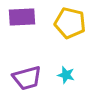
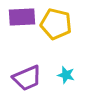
yellow pentagon: moved 14 px left, 1 px down
purple trapezoid: rotated 8 degrees counterclockwise
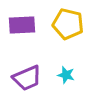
purple rectangle: moved 8 px down
yellow pentagon: moved 12 px right
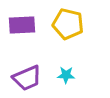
cyan star: rotated 12 degrees counterclockwise
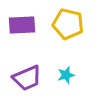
cyan star: rotated 18 degrees counterclockwise
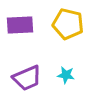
purple rectangle: moved 2 px left
cyan star: rotated 24 degrees clockwise
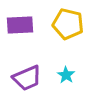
cyan star: rotated 24 degrees clockwise
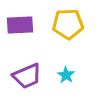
yellow pentagon: rotated 16 degrees counterclockwise
purple trapezoid: moved 2 px up
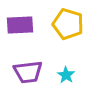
yellow pentagon: rotated 20 degrees clockwise
purple trapezoid: moved 1 px right, 4 px up; rotated 16 degrees clockwise
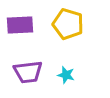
cyan star: rotated 18 degrees counterclockwise
